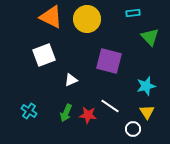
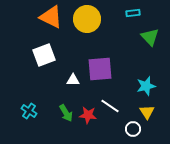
purple square: moved 9 px left, 8 px down; rotated 20 degrees counterclockwise
white triangle: moved 2 px right; rotated 24 degrees clockwise
green arrow: rotated 54 degrees counterclockwise
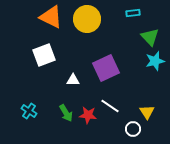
purple square: moved 6 px right, 1 px up; rotated 20 degrees counterclockwise
cyan star: moved 9 px right, 25 px up
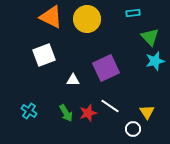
red star: moved 2 px up; rotated 24 degrees counterclockwise
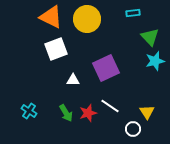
white square: moved 12 px right, 6 px up
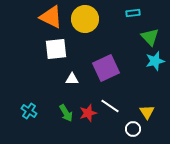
yellow circle: moved 2 px left
white square: rotated 15 degrees clockwise
white triangle: moved 1 px left, 1 px up
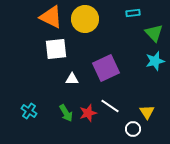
green triangle: moved 4 px right, 4 px up
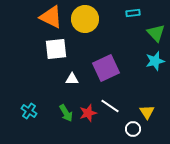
green triangle: moved 2 px right
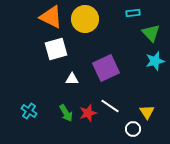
green triangle: moved 5 px left
white square: rotated 10 degrees counterclockwise
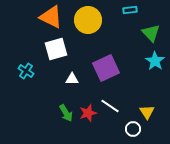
cyan rectangle: moved 3 px left, 3 px up
yellow circle: moved 3 px right, 1 px down
cyan star: rotated 24 degrees counterclockwise
cyan cross: moved 3 px left, 40 px up
